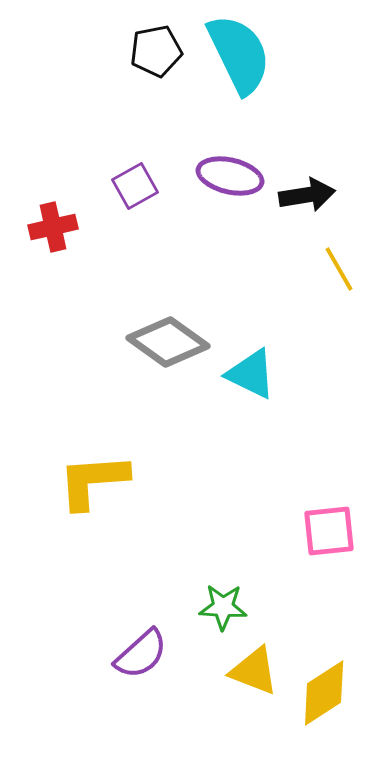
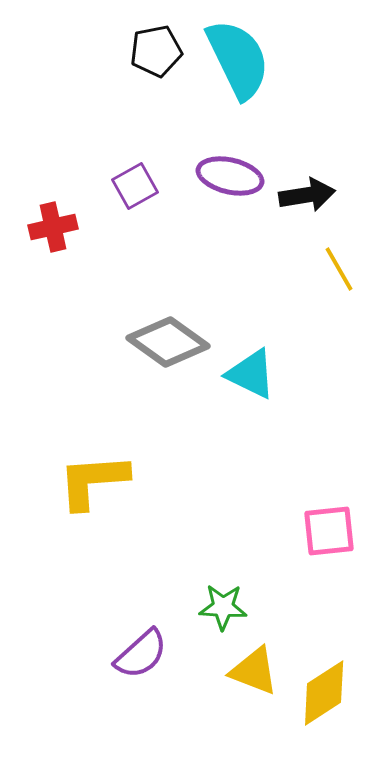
cyan semicircle: moved 1 px left, 5 px down
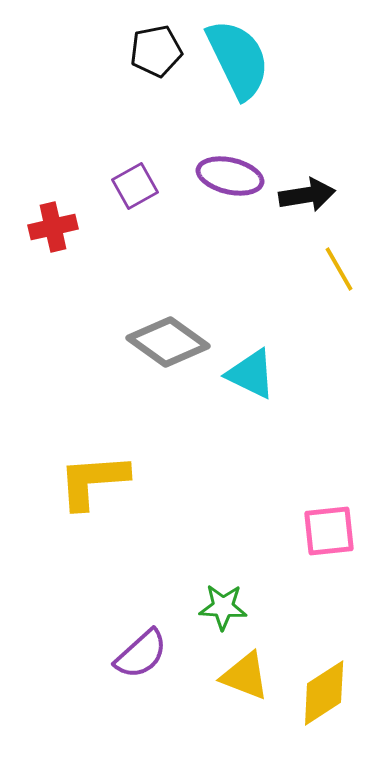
yellow triangle: moved 9 px left, 5 px down
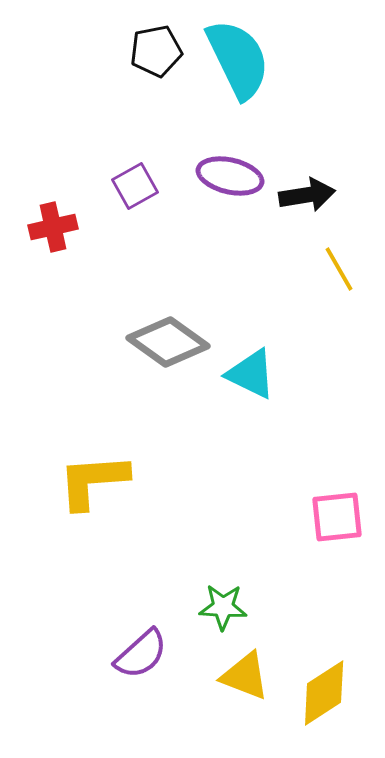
pink square: moved 8 px right, 14 px up
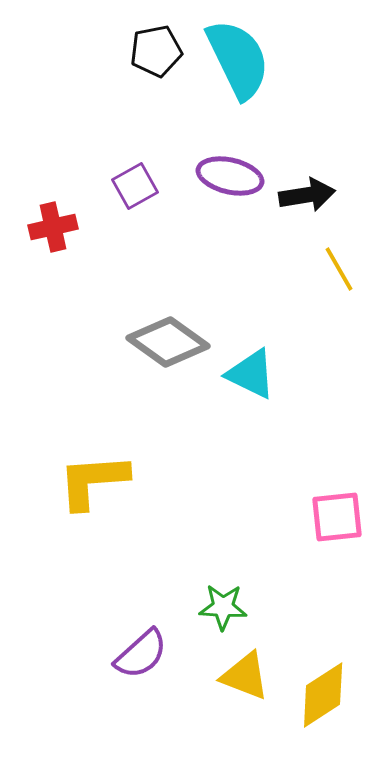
yellow diamond: moved 1 px left, 2 px down
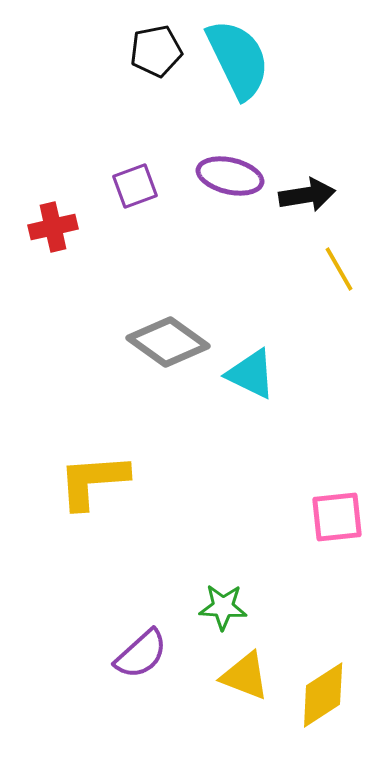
purple square: rotated 9 degrees clockwise
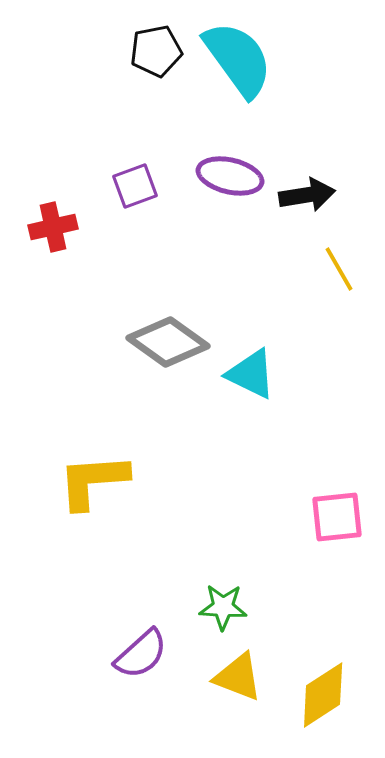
cyan semicircle: rotated 10 degrees counterclockwise
yellow triangle: moved 7 px left, 1 px down
